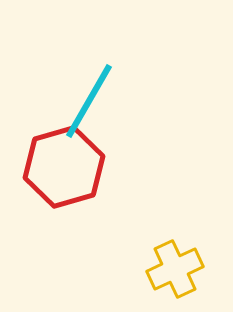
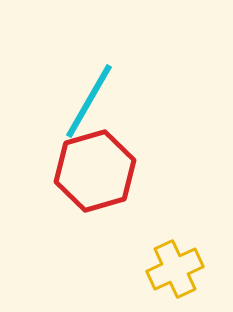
red hexagon: moved 31 px right, 4 px down
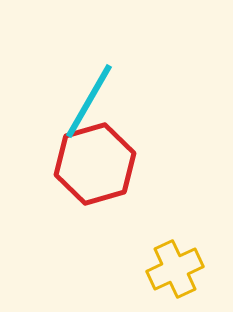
red hexagon: moved 7 px up
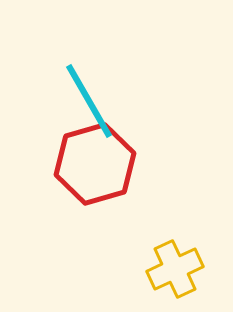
cyan line: rotated 60 degrees counterclockwise
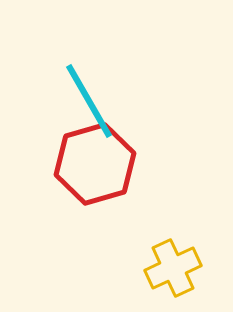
yellow cross: moved 2 px left, 1 px up
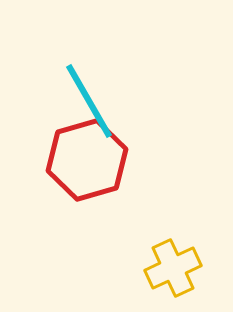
red hexagon: moved 8 px left, 4 px up
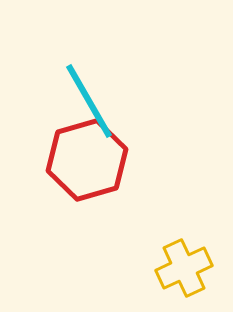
yellow cross: moved 11 px right
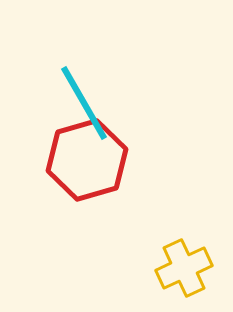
cyan line: moved 5 px left, 2 px down
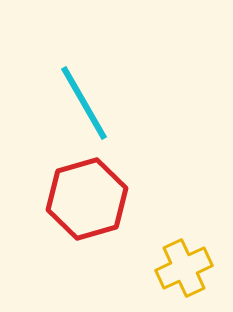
red hexagon: moved 39 px down
